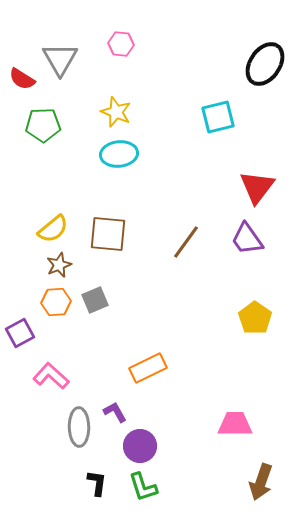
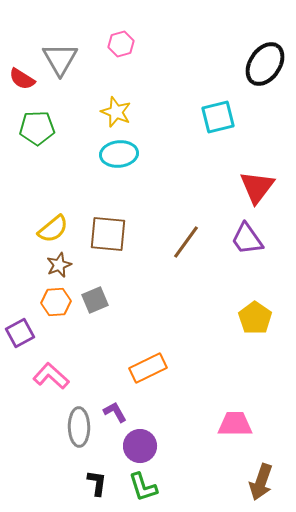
pink hexagon: rotated 20 degrees counterclockwise
green pentagon: moved 6 px left, 3 px down
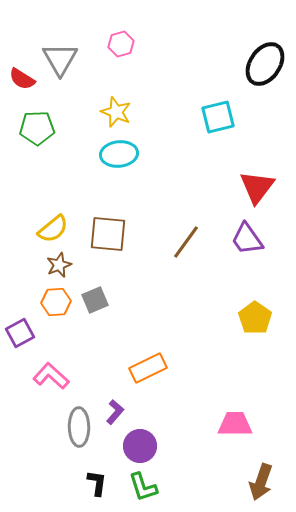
purple L-shape: rotated 70 degrees clockwise
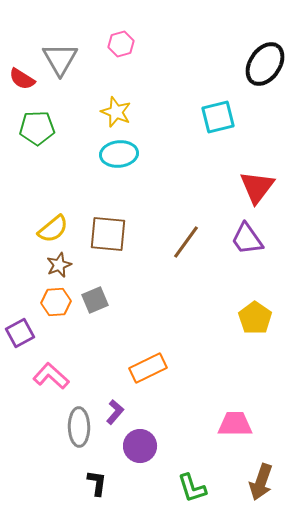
green L-shape: moved 49 px right, 1 px down
